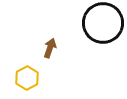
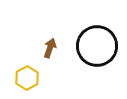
black circle: moved 6 px left, 23 px down
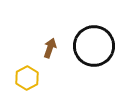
black circle: moved 3 px left
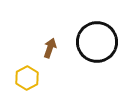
black circle: moved 3 px right, 4 px up
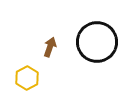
brown arrow: moved 1 px up
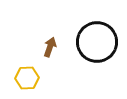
yellow hexagon: rotated 25 degrees clockwise
